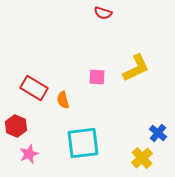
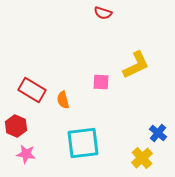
yellow L-shape: moved 3 px up
pink square: moved 4 px right, 5 px down
red rectangle: moved 2 px left, 2 px down
pink star: moved 3 px left; rotated 30 degrees clockwise
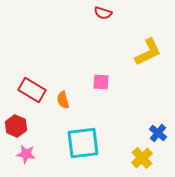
yellow L-shape: moved 12 px right, 13 px up
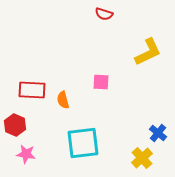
red semicircle: moved 1 px right, 1 px down
red rectangle: rotated 28 degrees counterclockwise
red hexagon: moved 1 px left, 1 px up
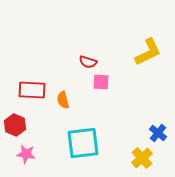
red semicircle: moved 16 px left, 48 px down
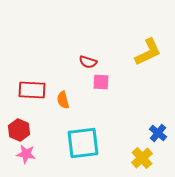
red hexagon: moved 4 px right, 5 px down
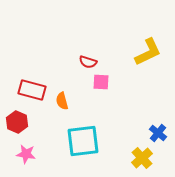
red rectangle: rotated 12 degrees clockwise
orange semicircle: moved 1 px left, 1 px down
red hexagon: moved 2 px left, 8 px up
cyan square: moved 2 px up
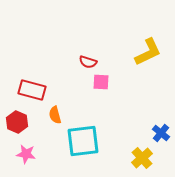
orange semicircle: moved 7 px left, 14 px down
blue cross: moved 3 px right
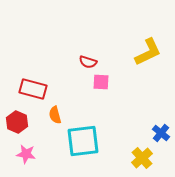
red rectangle: moved 1 px right, 1 px up
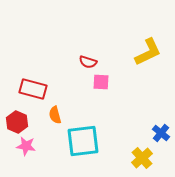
pink star: moved 8 px up
